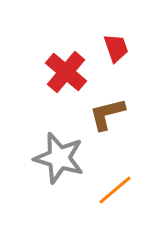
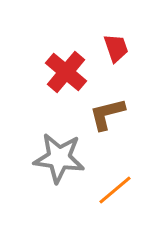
gray star: rotated 9 degrees counterclockwise
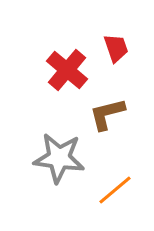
red cross: moved 1 px right, 2 px up
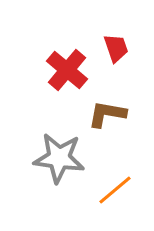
brown L-shape: rotated 24 degrees clockwise
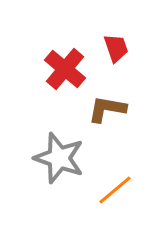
red cross: moved 2 px left, 1 px up
brown L-shape: moved 5 px up
gray star: rotated 12 degrees clockwise
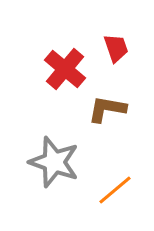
gray star: moved 5 px left, 4 px down
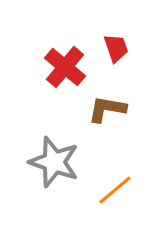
red cross: moved 2 px up
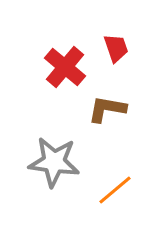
gray star: rotated 12 degrees counterclockwise
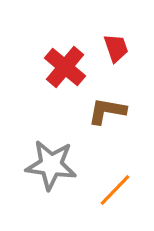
brown L-shape: moved 2 px down
gray star: moved 3 px left, 3 px down
orange line: rotated 6 degrees counterclockwise
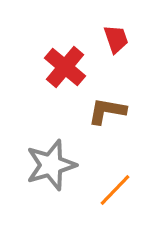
red trapezoid: moved 9 px up
gray star: rotated 24 degrees counterclockwise
